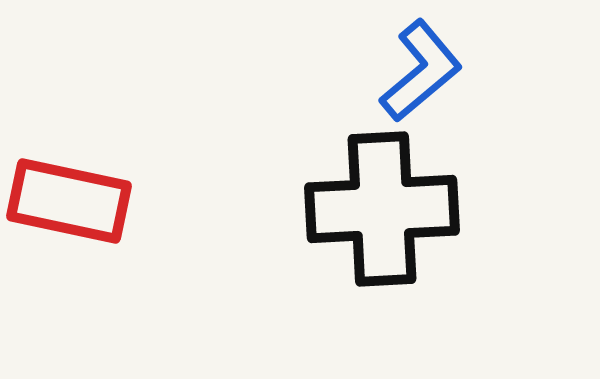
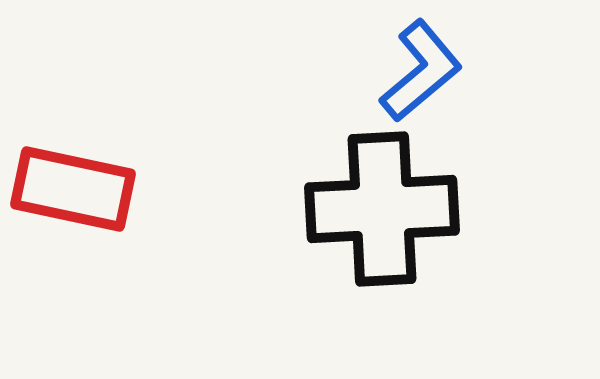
red rectangle: moved 4 px right, 12 px up
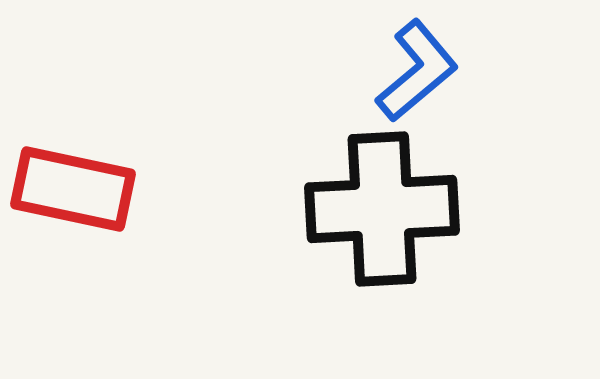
blue L-shape: moved 4 px left
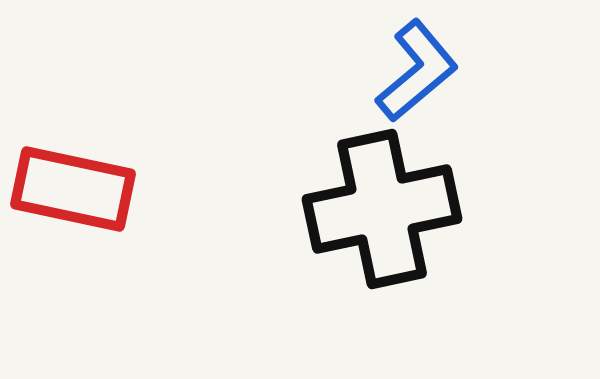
black cross: rotated 9 degrees counterclockwise
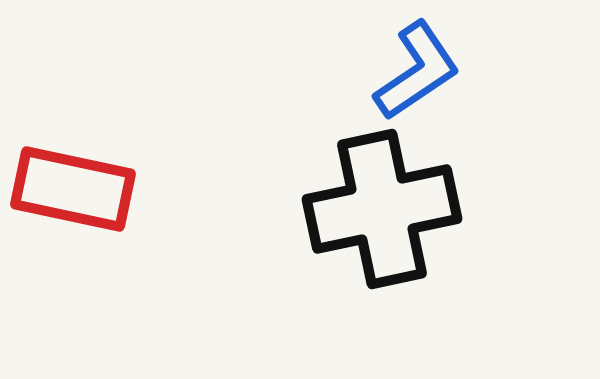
blue L-shape: rotated 6 degrees clockwise
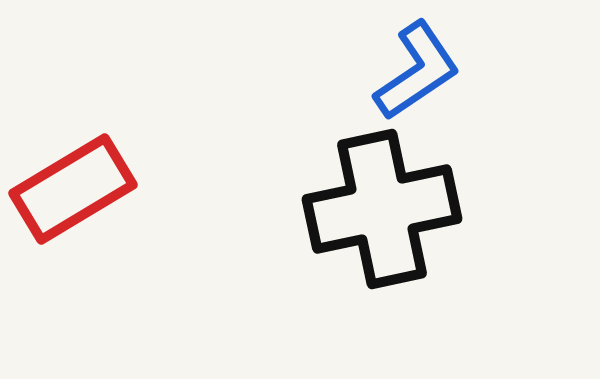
red rectangle: rotated 43 degrees counterclockwise
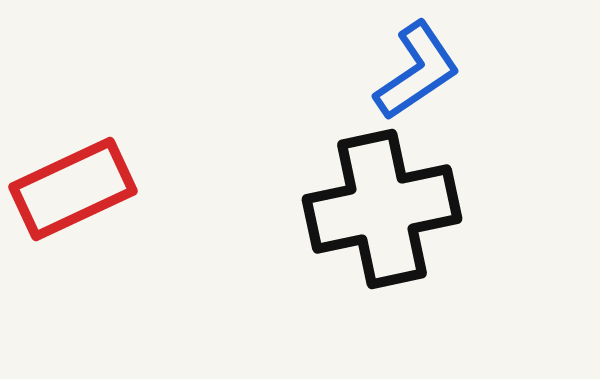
red rectangle: rotated 6 degrees clockwise
